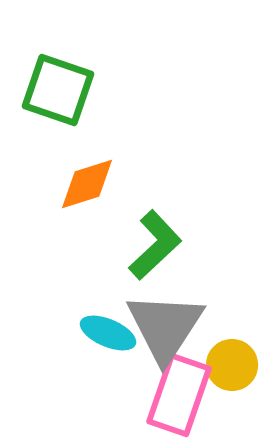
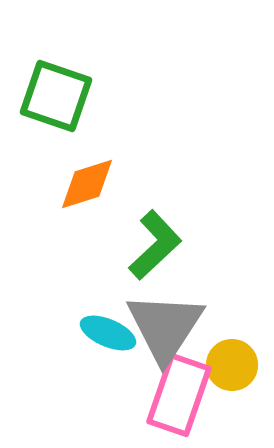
green square: moved 2 px left, 6 px down
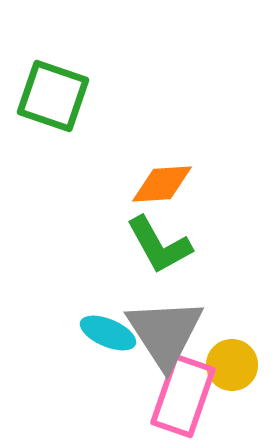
green square: moved 3 px left
orange diamond: moved 75 px right; rotated 14 degrees clockwise
green L-shape: moved 4 px right; rotated 104 degrees clockwise
gray triangle: moved 6 px down; rotated 6 degrees counterclockwise
pink rectangle: moved 4 px right, 1 px down
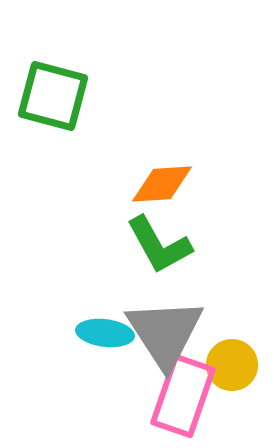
green square: rotated 4 degrees counterclockwise
cyan ellipse: moved 3 px left; rotated 16 degrees counterclockwise
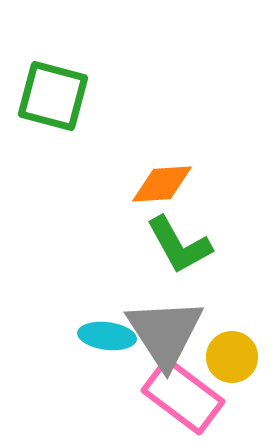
green L-shape: moved 20 px right
cyan ellipse: moved 2 px right, 3 px down
yellow circle: moved 8 px up
pink rectangle: rotated 72 degrees counterclockwise
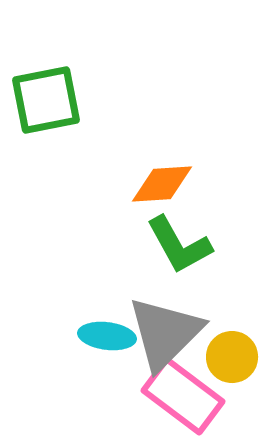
green square: moved 7 px left, 4 px down; rotated 26 degrees counterclockwise
gray triangle: rotated 18 degrees clockwise
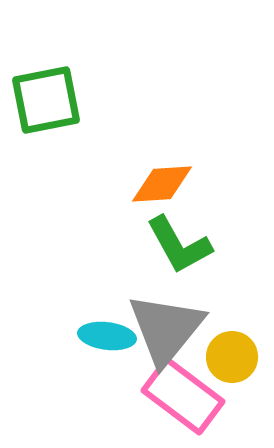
gray triangle: moved 1 px right, 4 px up; rotated 6 degrees counterclockwise
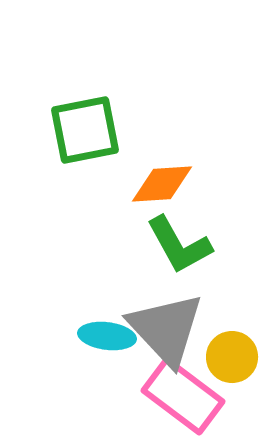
green square: moved 39 px right, 30 px down
gray triangle: rotated 22 degrees counterclockwise
